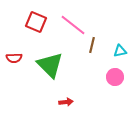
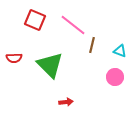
red square: moved 1 px left, 2 px up
cyan triangle: rotated 32 degrees clockwise
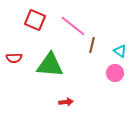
pink line: moved 1 px down
cyan triangle: rotated 16 degrees clockwise
green triangle: rotated 40 degrees counterclockwise
pink circle: moved 4 px up
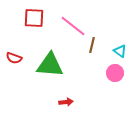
red square: moved 1 px left, 2 px up; rotated 20 degrees counterclockwise
red semicircle: rotated 21 degrees clockwise
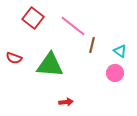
red square: moved 1 px left; rotated 35 degrees clockwise
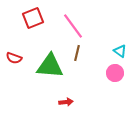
red square: rotated 30 degrees clockwise
pink line: rotated 16 degrees clockwise
brown line: moved 15 px left, 8 px down
green triangle: moved 1 px down
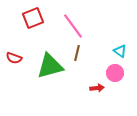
green triangle: rotated 20 degrees counterclockwise
red arrow: moved 31 px right, 14 px up
